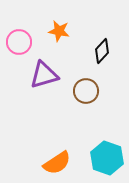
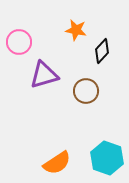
orange star: moved 17 px right, 1 px up
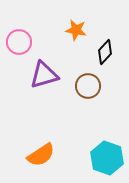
black diamond: moved 3 px right, 1 px down
brown circle: moved 2 px right, 5 px up
orange semicircle: moved 16 px left, 8 px up
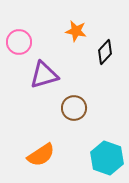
orange star: moved 1 px down
brown circle: moved 14 px left, 22 px down
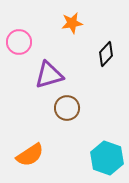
orange star: moved 4 px left, 8 px up; rotated 20 degrees counterclockwise
black diamond: moved 1 px right, 2 px down
purple triangle: moved 5 px right
brown circle: moved 7 px left
orange semicircle: moved 11 px left
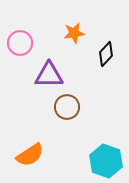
orange star: moved 2 px right, 10 px down
pink circle: moved 1 px right, 1 px down
purple triangle: rotated 16 degrees clockwise
brown circle: moved 1 px up
cyan hexagon: moved 1 px left, 3 px down
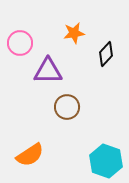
purple triangle: moved 1 px left, 4 px up
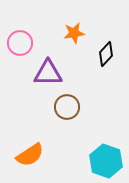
purple triangle: moved 2 px down
